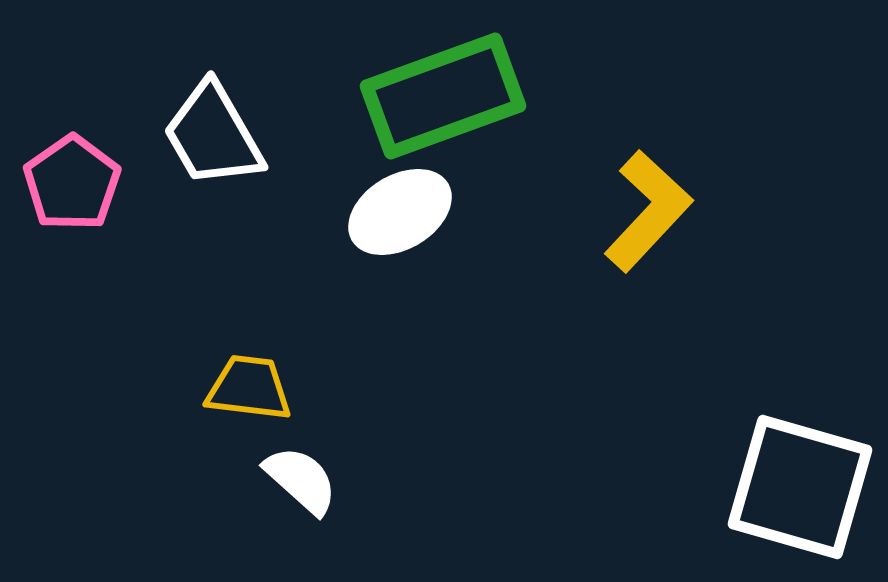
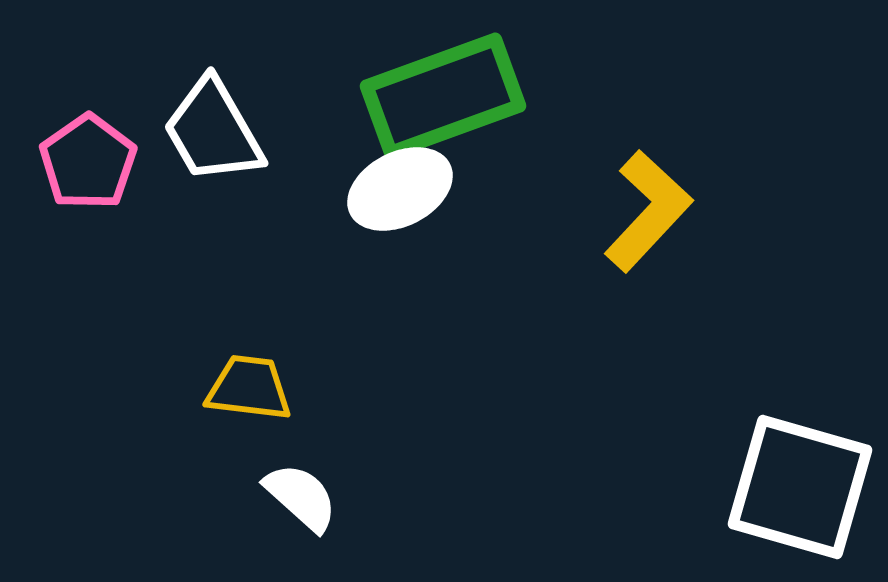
white trapezoid: moved 4 px up
pink pentagon: moved 16 px right, 21 px up
white ellipse: moved 23 px up; rotated 4 degrees clockwise
white semicircle: moved 17 px down
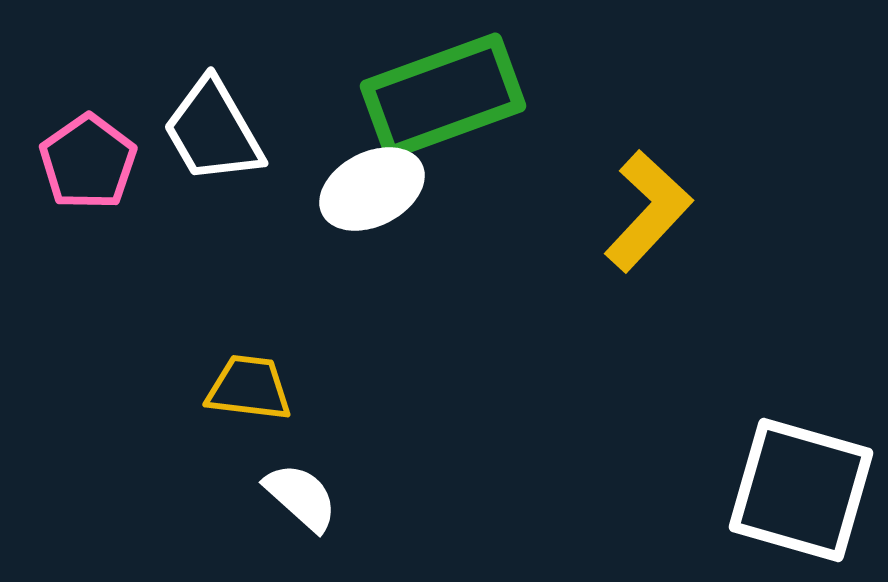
white ellipse: moved 28 px left
white square: moved 1 px right, 3 px down
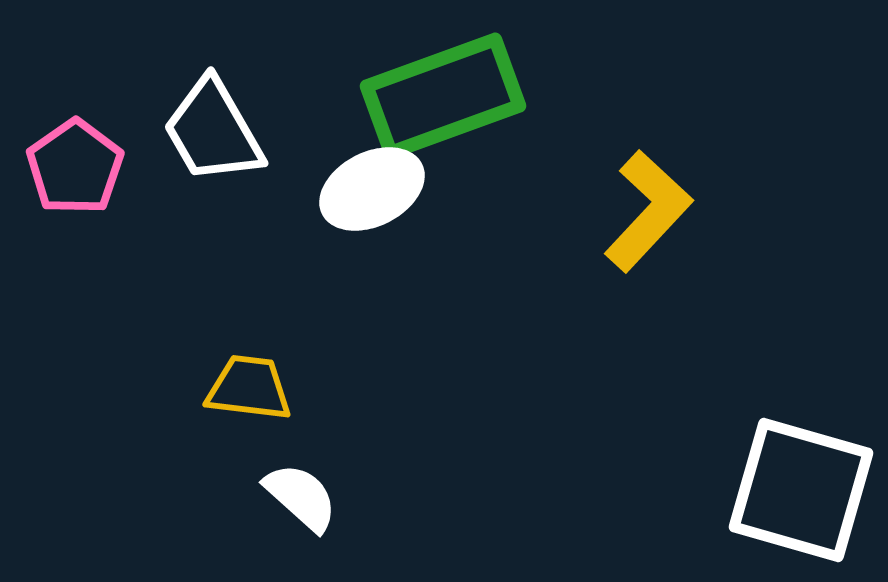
pink pentagon: moved 13 px left, 5 px down
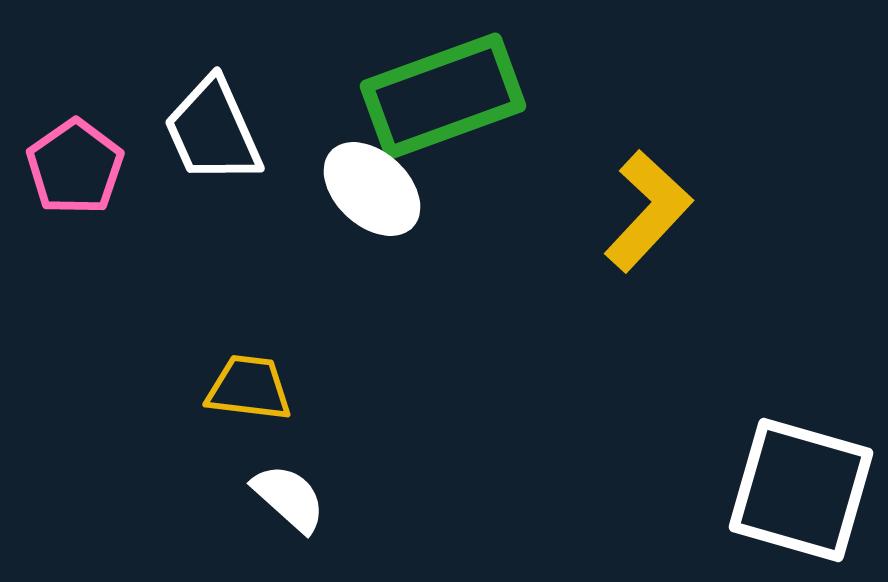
white trapezoid: rotated 6 degrees clockwise
white ellipse: rotated 70 degrees clockwise
white semicircle: moved 12 px left, 1 px down
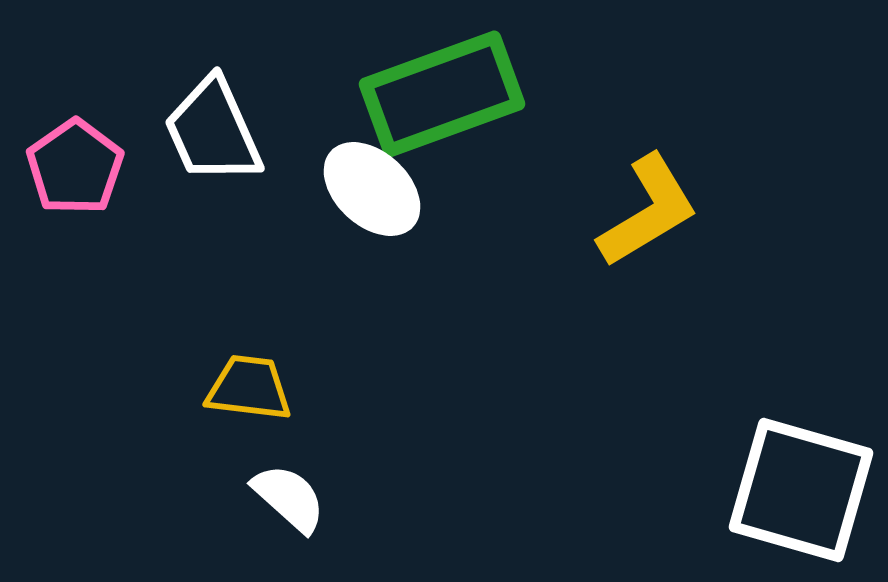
green rectangle: moved 1 px left, 2 px up
yellow L-shape: rotated 16 degrees clockwise
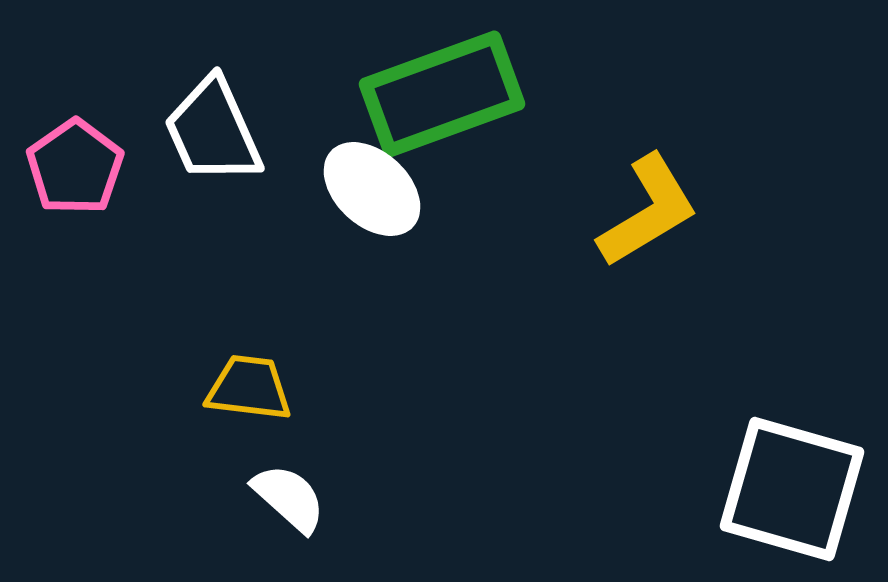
white square: moved 9 px left, 1 px up
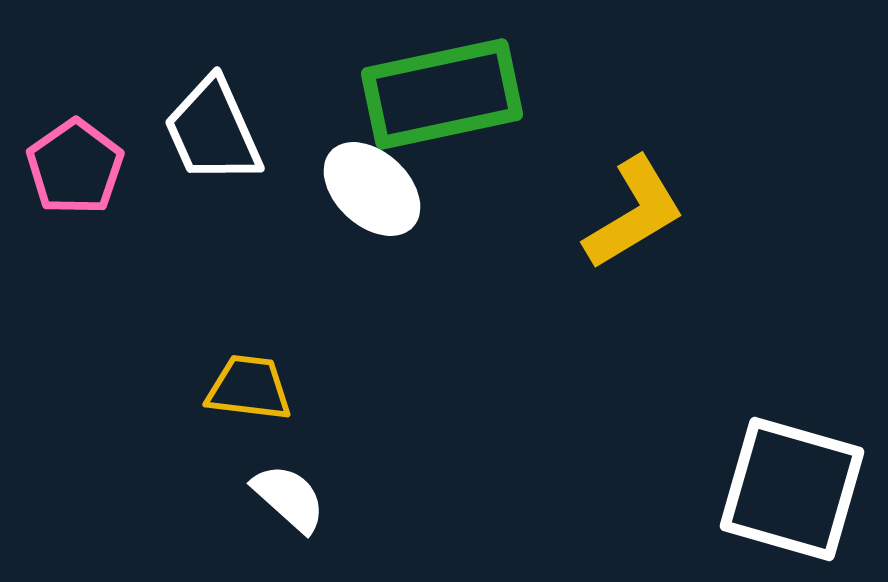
green rectangle: rotated 8 degrees clockwise
yellow L-shape: moved 14 px left, 2 px down
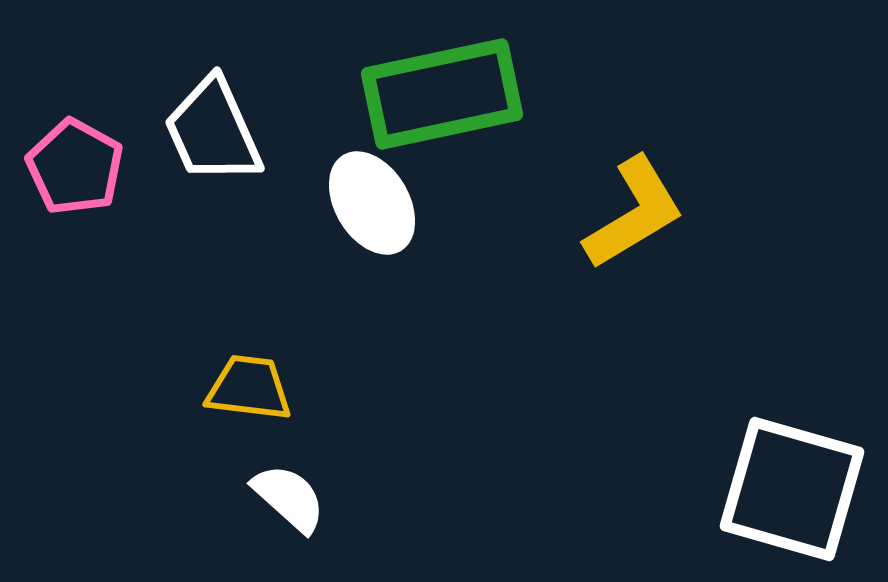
pink pentagon: rotated 8 degrees counterclockwise
white ellipse: moved 14 px down; rotated 16 degrees clockwise
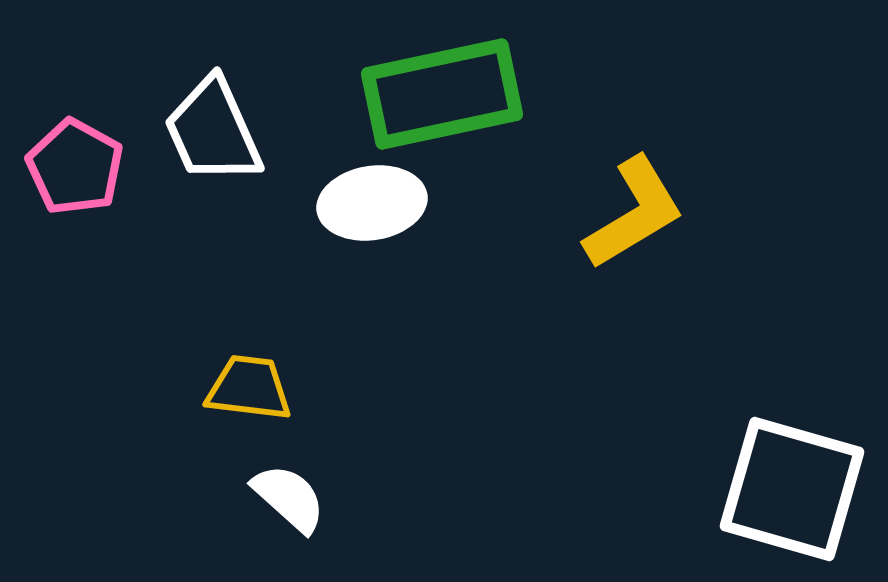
white ellipse: rotated 68 degrees counterclockwise
